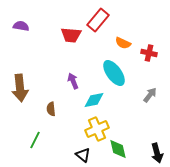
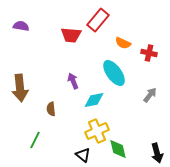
yellow cross: moved 2 px down
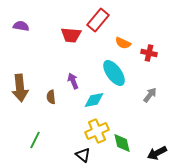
brown semicircle: moved 12 px up
green diamond: moved 4 px right, 6 px up
black arrow: rotated 78 degrees clockwise
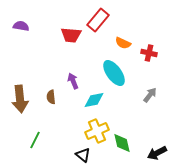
brown arrow: moved 11 px down
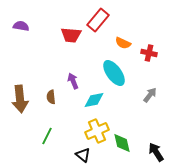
green line: moved 12 px right, 4 px up
black arrow: moved 1 px left, 1 px up; rotated 84 degrees clockwise
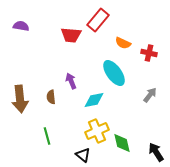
purple arrow: moved 2 px left
green line: rotated 42 degrees counterclockwise
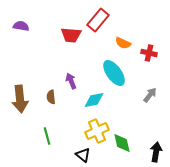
black arrow: rotated 42 degrees clockwise
